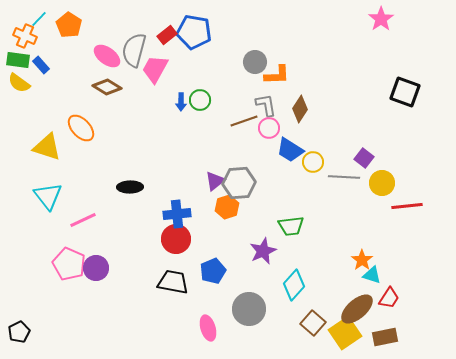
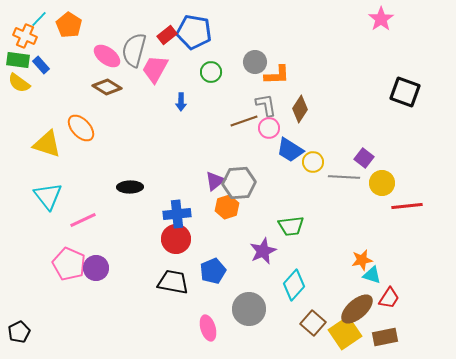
green circle at (200, 100): moved 11 px right, 28 px up
yellow triangle at (47, 147): moved 3 px up
orange star at (362, 260): rotated 25 degrees clockwise
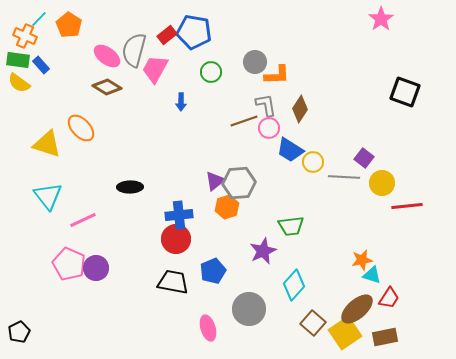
blue cross at (177, 214): moved 2 px right, 1 px down
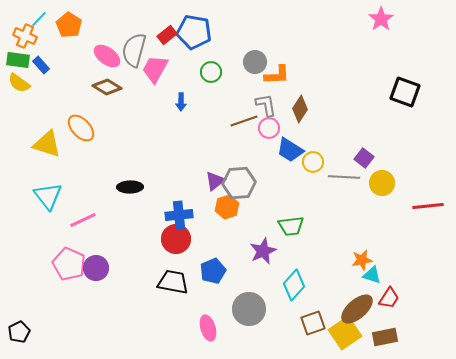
red line at (407, 206): moved 21 px right
brown square at (313, 323): rotated 30 degrees clockwise
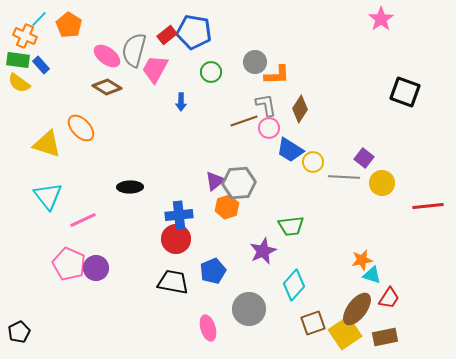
brown ellipse at (357, 309): rotated 12 degrees counterclockwise
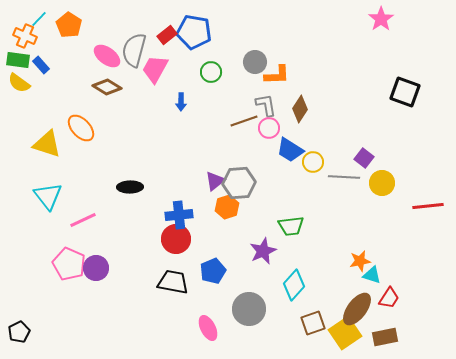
orange star at (362, 260): moved 2 px left, 1 px down
pink ellipse at (208, 328): rotated 10 degrees counterclockwise
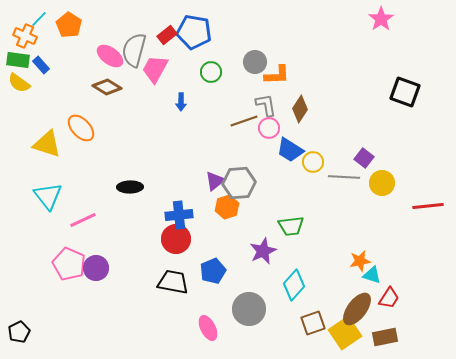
pink ellipse at (107, 56): moved 3 px right
